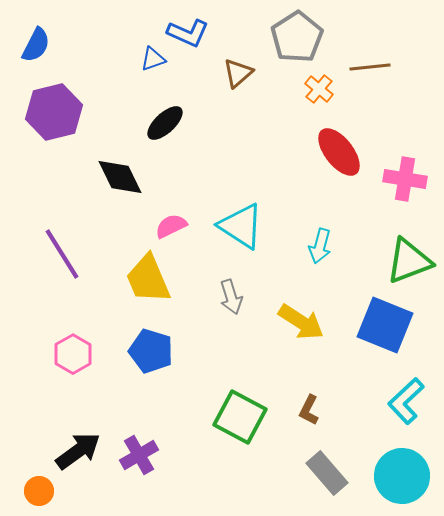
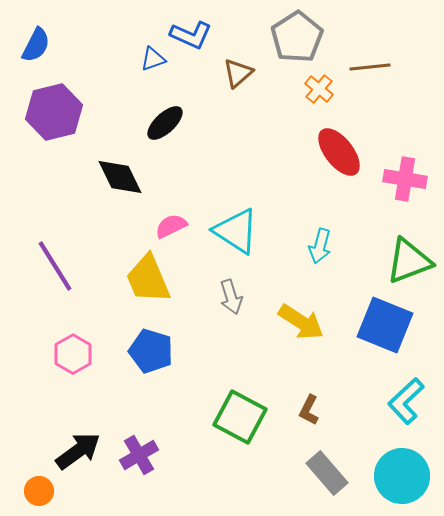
blue L-shape: moved 3 px right, 2 px down
cyan triangle: moved 5 px left, 5 px down
purple line: moved 7 px left, 12 px down
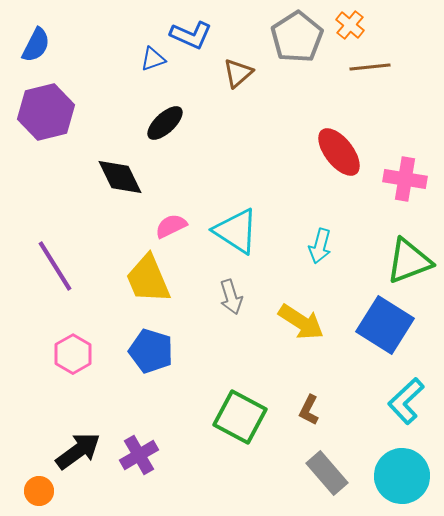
orange cross: moved 31 px right, 64 px up
purple hexagon: moved 8 px left
blue square: rotated 10 degrees clockwise
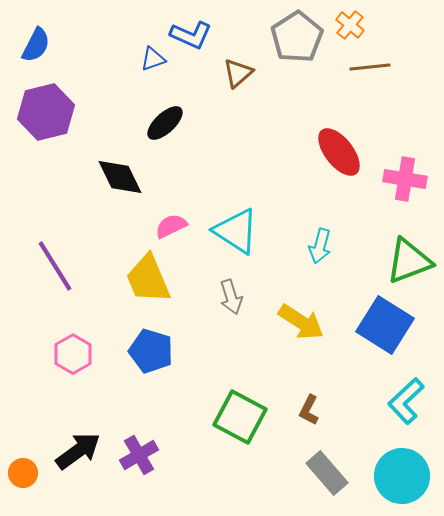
orange circle: moved 16 px left, 18 px up
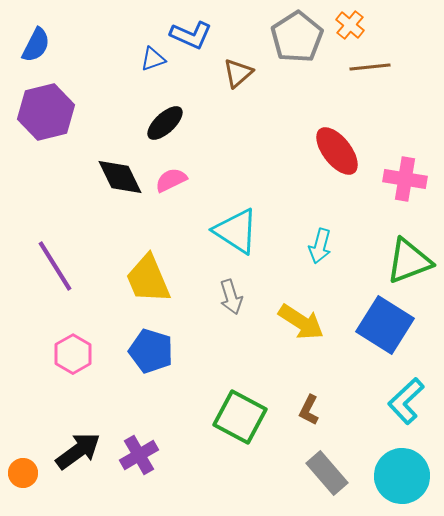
red ellipse: moved 2 px left, 1 px up
pink semicircle: moved 46 px up
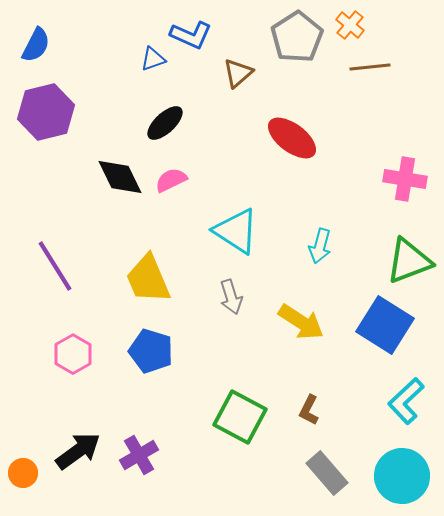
red ellipse: moved 45 px left, 13 px up; rotated 15 degrees counterclockwise
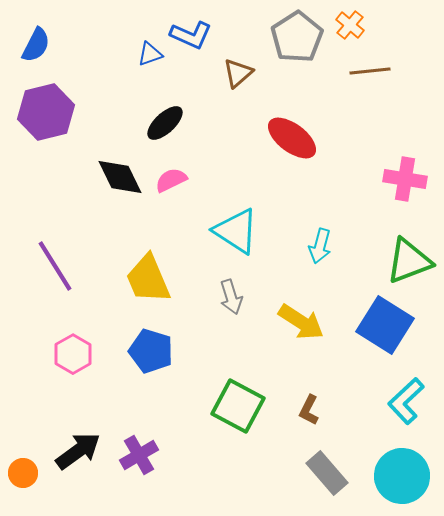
blue triangle: moved 3 px left, 5 px up
brown line: moved 4 px down
green square: moved 2 px left, 11 px up
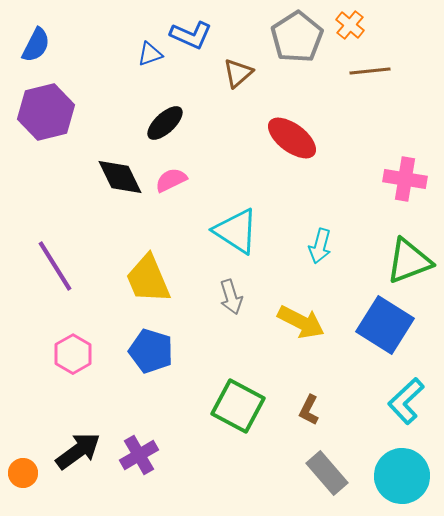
yellow arrow: rotated 6 degrees counterclockwise
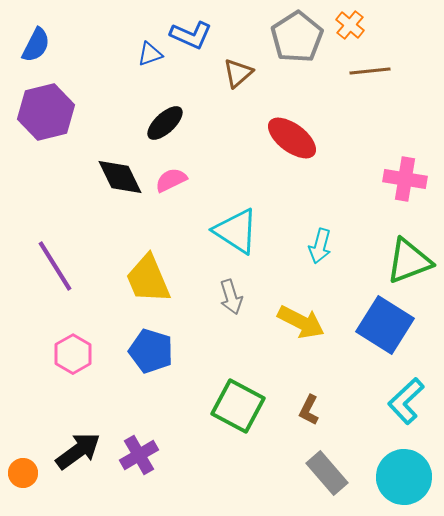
cyan circle: moved 2 px right, 1 px down
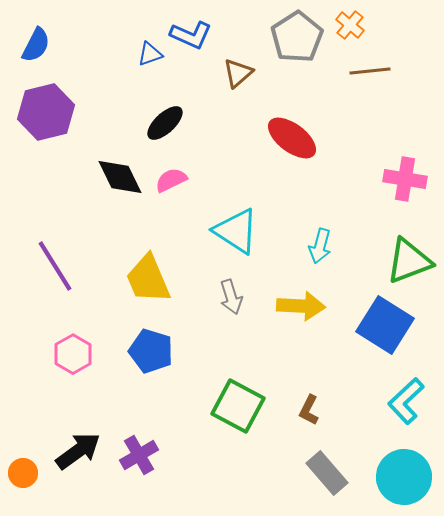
yellow arrow: moved 16 px up; rotated 24 degrees counterclockwise
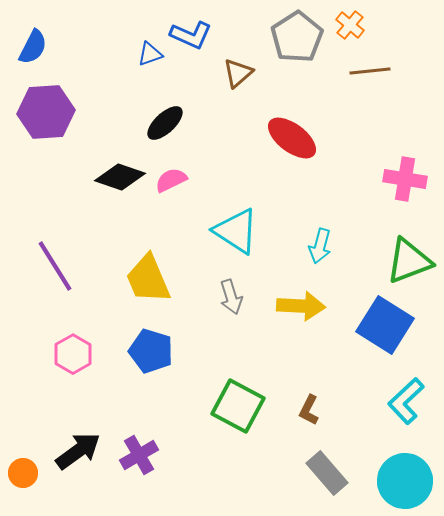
blue semicircle: moved 3 px left, 2 px down
purple hexagon: rotated 10 degrees clockwise
black diamond: rotated 45 degrees counterclockwise
cyan circle: moved 1 px right, 4 px down
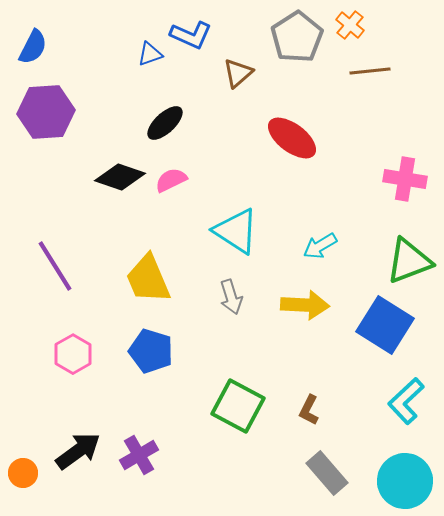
cyan arrow: rotated 44 degrees clockwise
yellow arrow: moved 4 px right, 1 px up
